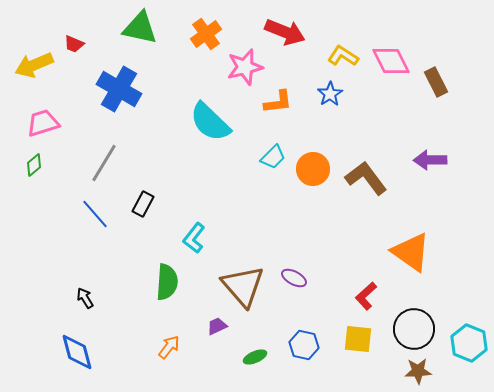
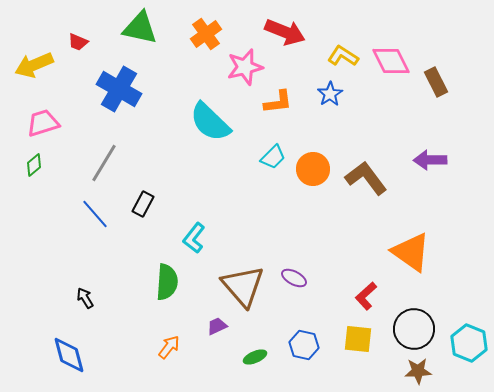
red trapezoid: moved 4 px right, 2 px up
blue diamond: moved 8 px left, 3 px down
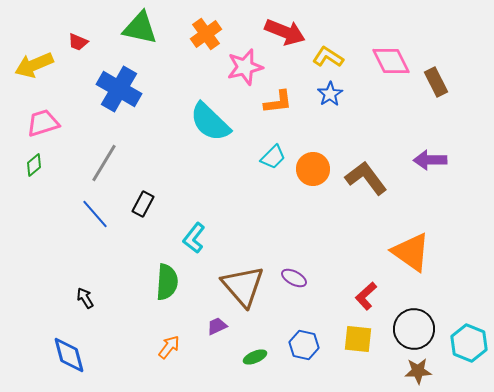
yellow L-shape: moved 15 px left, 1 px down
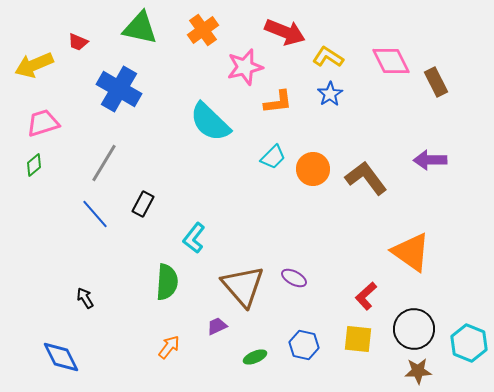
orange cross: moved 3 px left, 4 px up
blue diamond: moved 8 px left, 2 px down; rotated 12 degrees counterclockwise
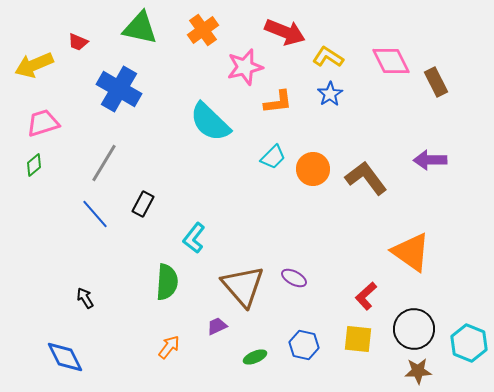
blue diamond: moved 4 px right
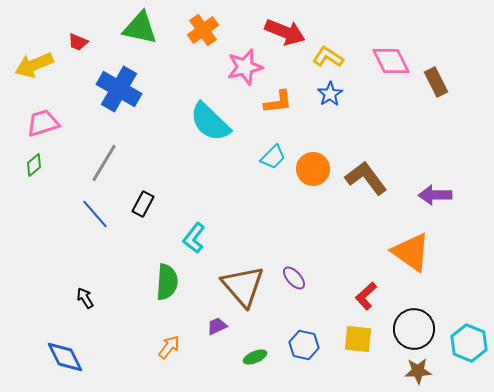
purple arrow: moved 5 px right, 35 px down
purple ellipse: rotated 20 degrees clockwise
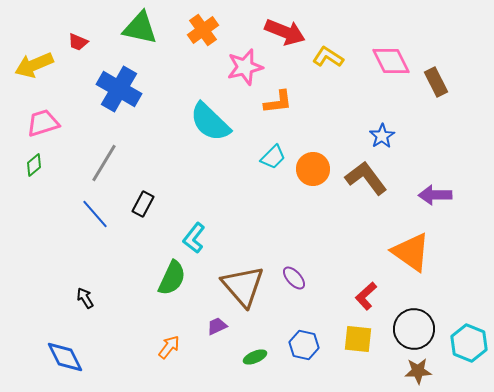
blue star: moved 52 px right, 42 px down
green semicircle: moved 5 px right, 4 px up; rotated 21 degrees clockwise
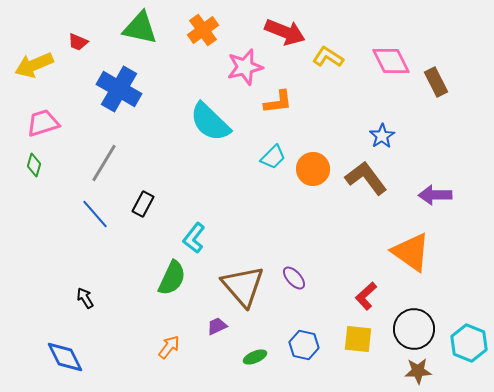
green diamond: rotated 35 degrees counterclockwise
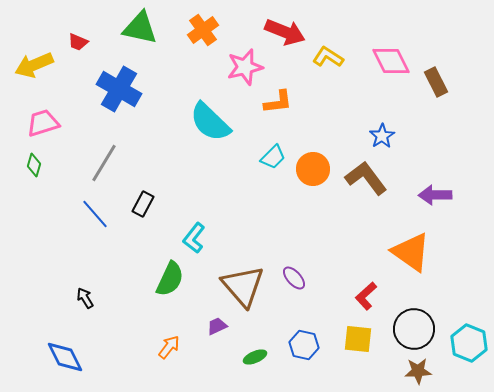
green semicircle: moved 2 px left, 1 px down
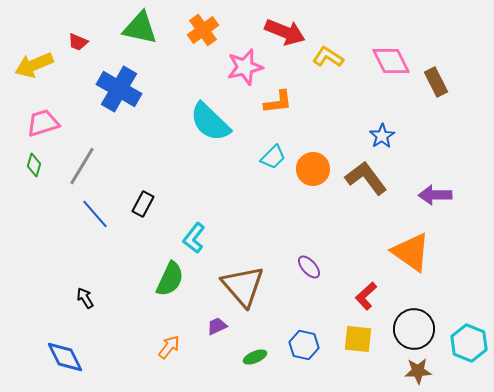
gray line: moved 22 px left, 3 px down
purple ellipse: moved 15 px right, 11 px up
